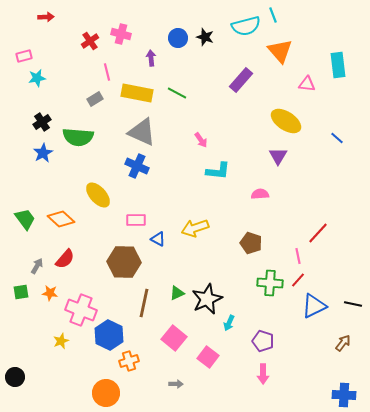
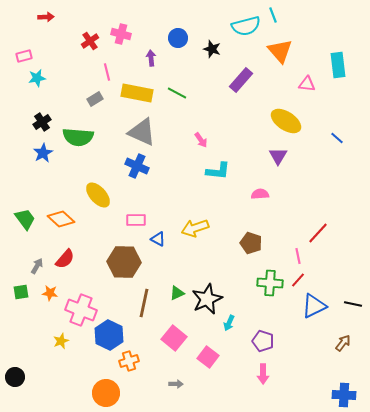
black star at (205, 37): moved 7 px right, 12 px down
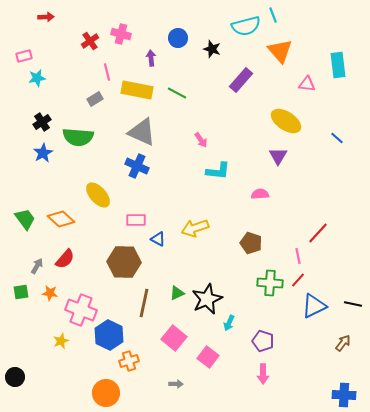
yellow rectangle at (137, 93): moved 3 px up
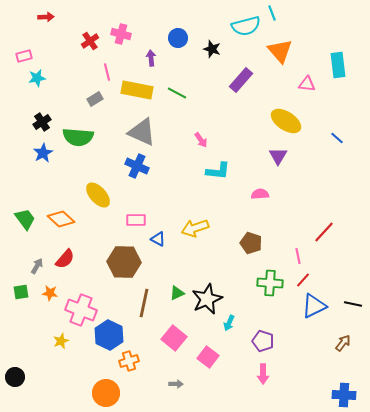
cyan line at (273, 15): moved 1 px left, 2 px up
red line at (318, 233): moved 6 px right, 1 px up
red line at (298, 280): moved 5 px right
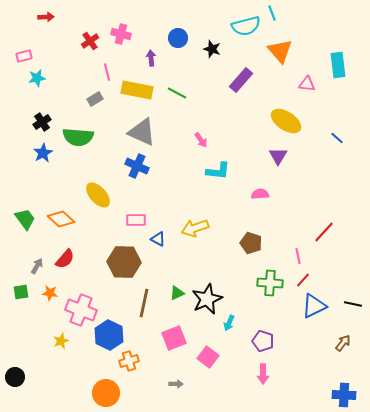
pink square at (174, 338): rotated 30 degrees clockwise
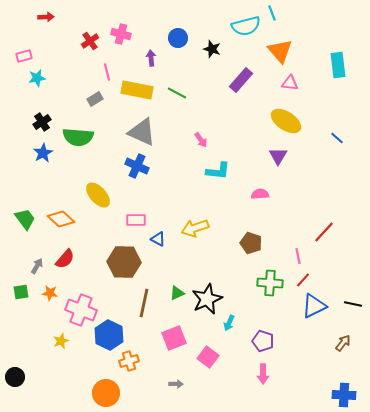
pink triangle at (307, 84): moved 17 px left, 1 px up
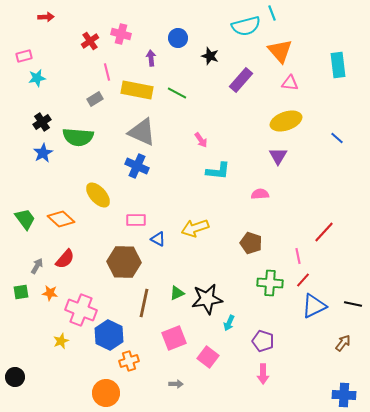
black star at (212, 49): moved 2 px left, 7 px down
yellow ellipse at (286, 121): rotated 52 degrees counterclockwise
black star at (207, 299): rotated 16 degrees clockwise
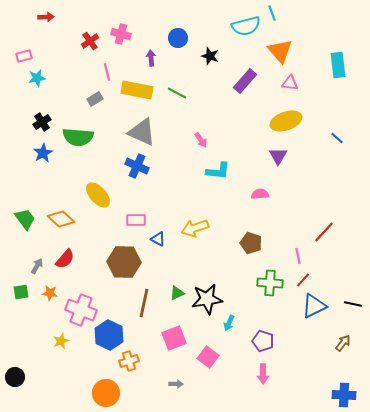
purple rectangle at (241, 80): moved 4 px right, 1 px down
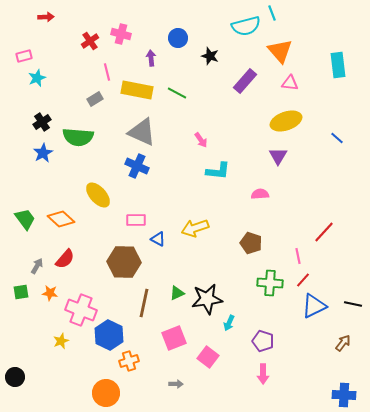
cyan star at (37, 78): rotated 12 degrees counterclockwise
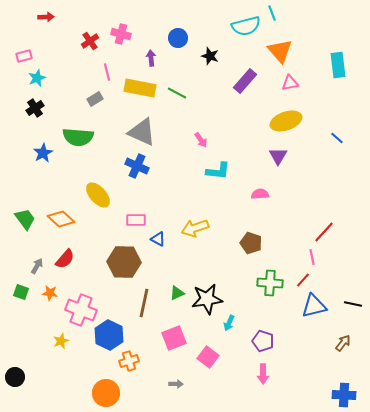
pink triangle at (290, 83): rotated 18 degrees counterclockwise
yellow rectangle at (137, 90): moved 3 px right, 2 px up
black cross at (42, 122): moved 7 px left, 14 px up
pink line at (298, 256): moved 14 px right, 1 px down
green square at (21, 292): rotated 28 degrees clockwise
blue triangle at (314, 306): rotated 12 degrees clockwise
